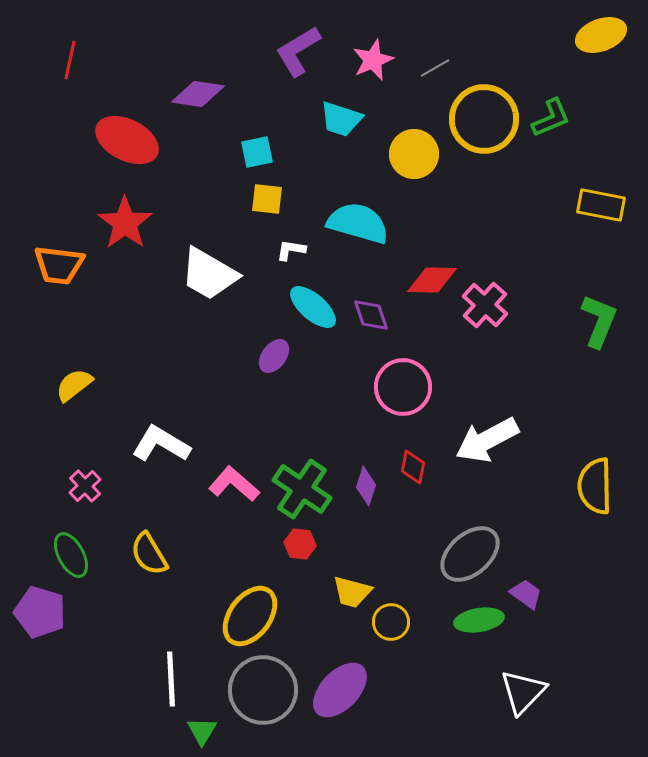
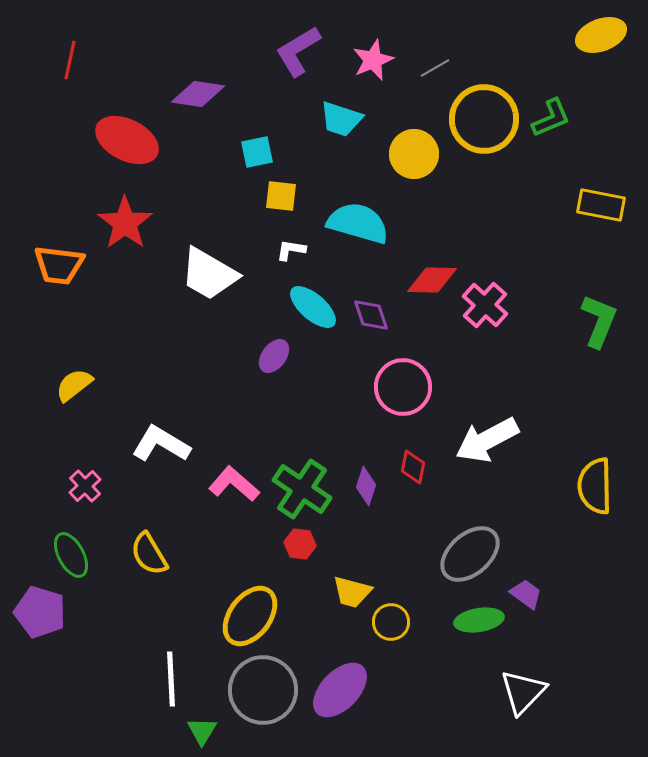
yellow square at (267, 199): moved 14 px right, 3 px up
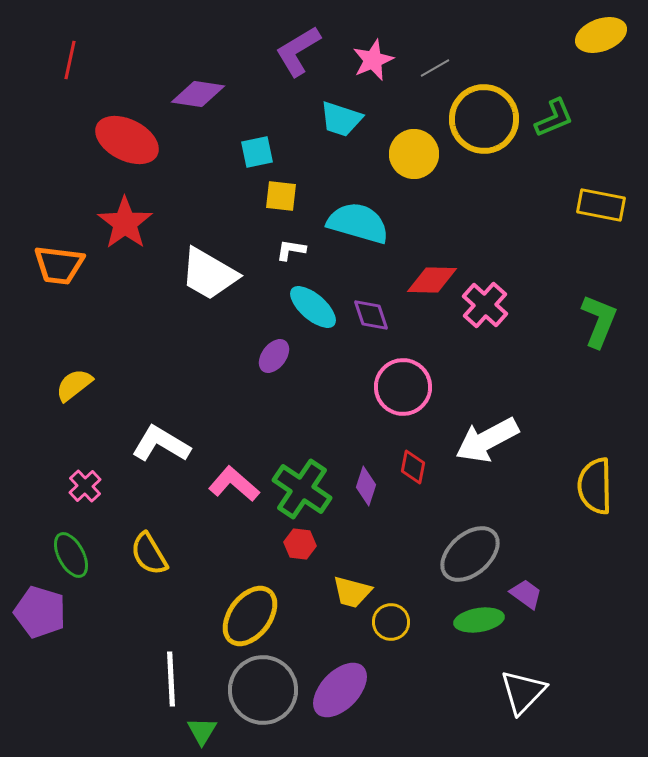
green L-shape at (551, 118): moved 3 px right
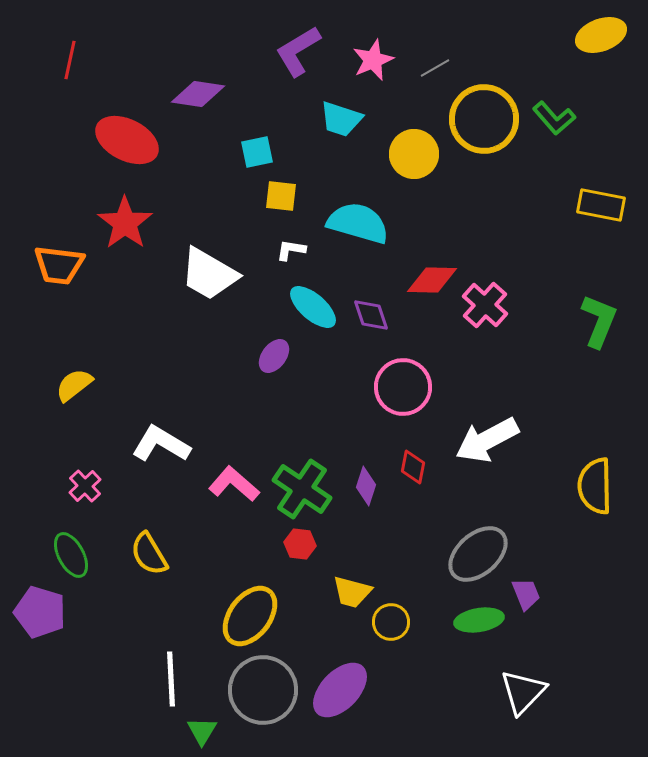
green L-shape at (554, 118): rotated 72 degrees clockwise
gray ellipse at (470, 554): moved 8 px right
purple trapezoid at (526, 594): rotated 32 degrees clockwise
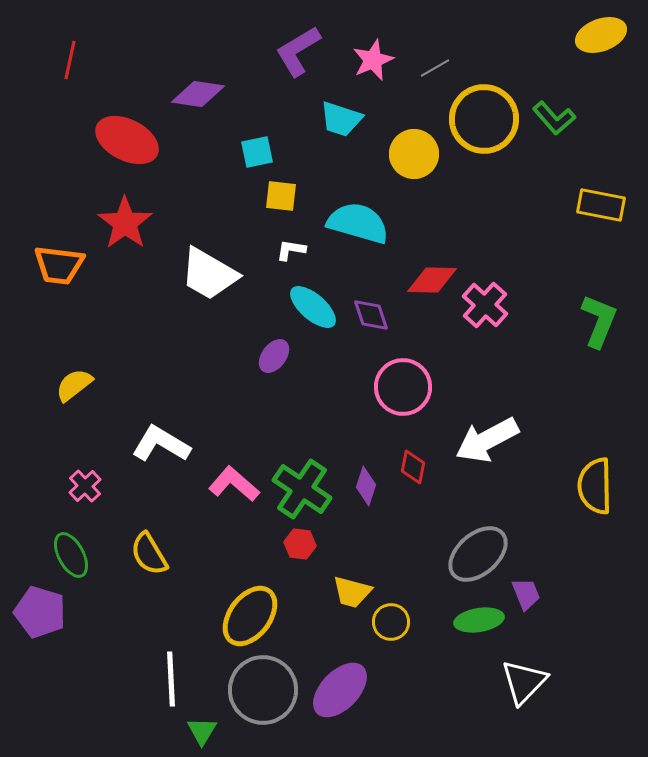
white triangle at (523, 692): moved 1 px right, 10 px up
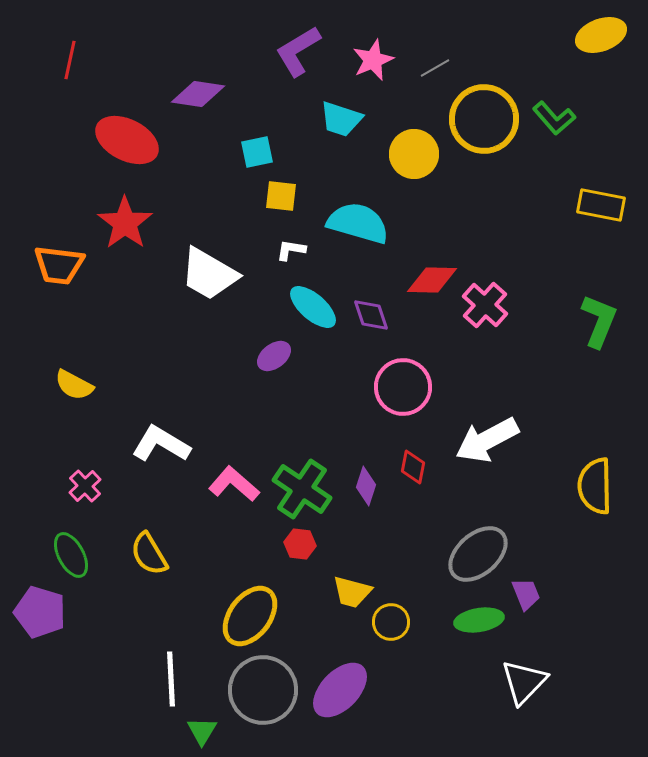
purple ellipse at (274, 356): rotated 16 degrees clockwise
yellow semicircle at (74, 385): rotated 114 degrees counterclockwise
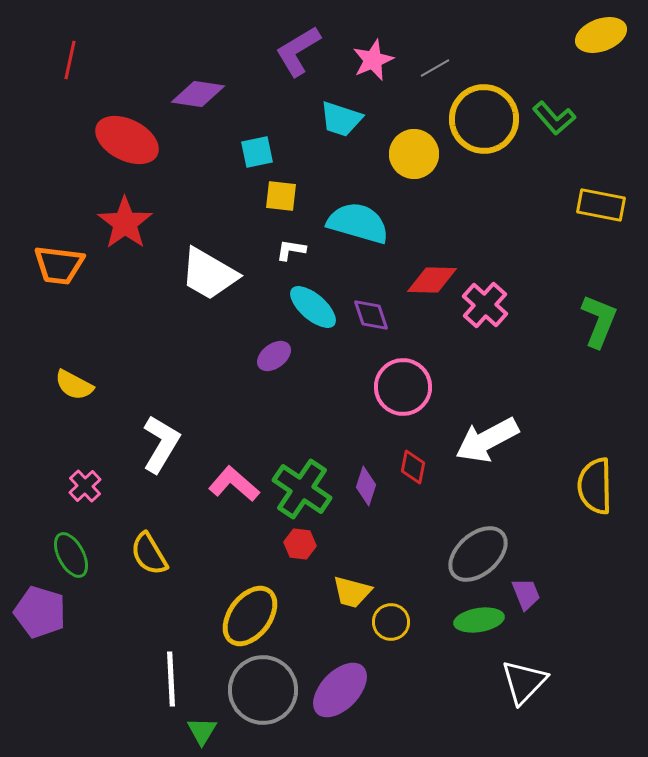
white L-shape at (161, 444): rotated 90 degrees clockwise
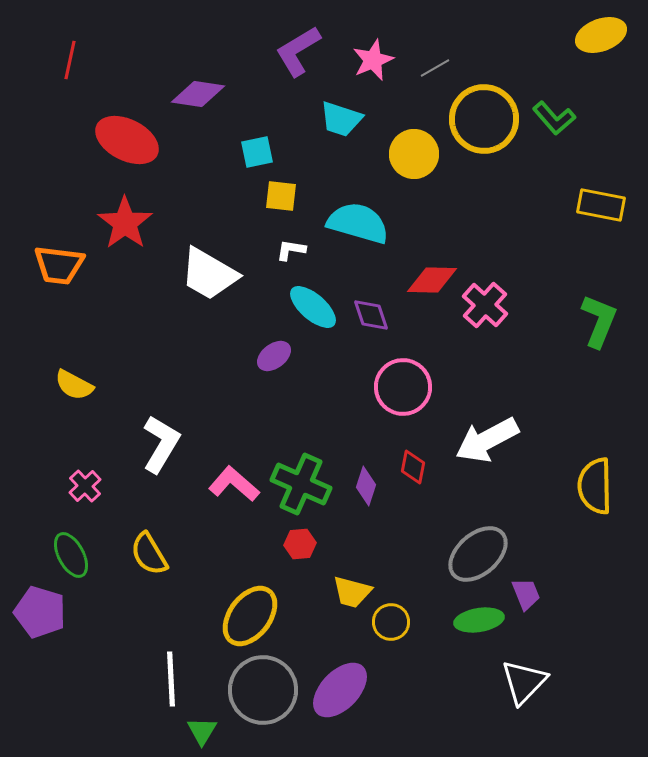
green cross at (302, 489): moved 1 px left, 5 px up; rotated 10 degrees counterclockwise
red hexagon at (300, 544): rotated 12 degrees counterclockwise
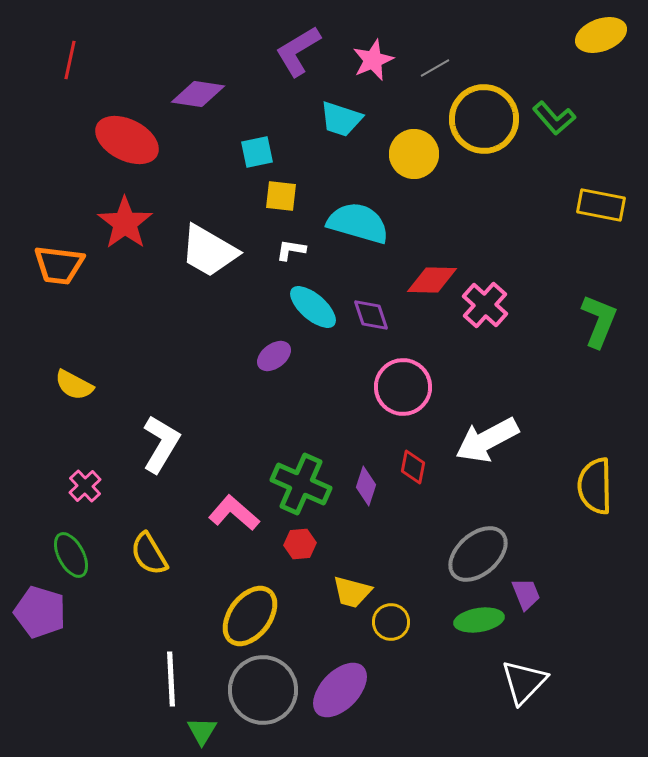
white trapezoid at (209, 274): moved 23 px up
pink L-shape at (234, 484): moved 29 px down
